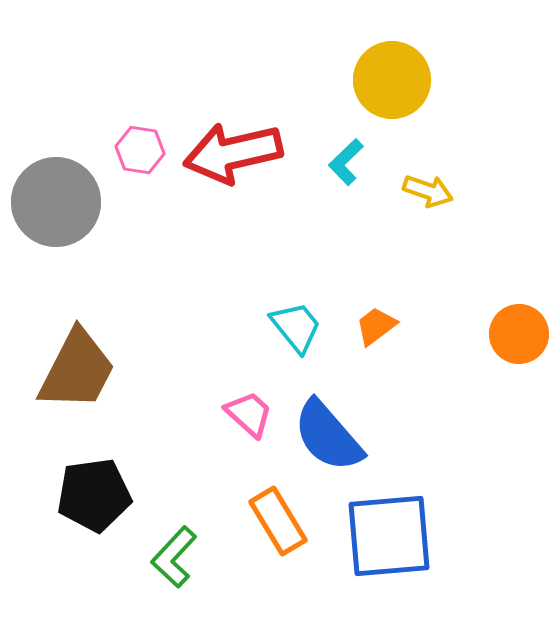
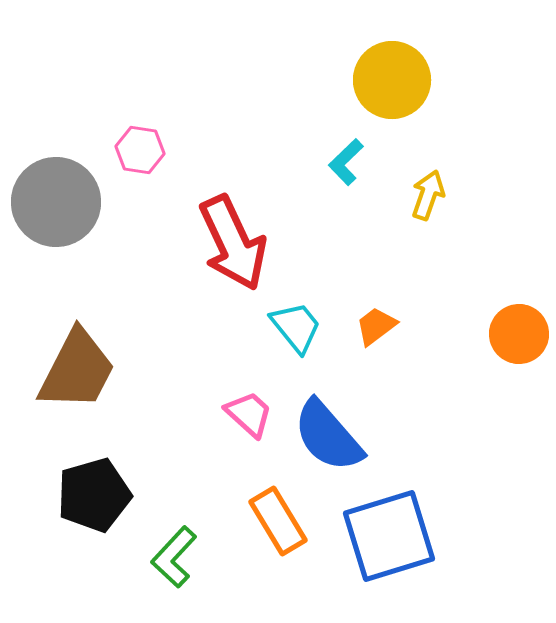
red arrow: moved 90 px down; rotated 102 degrees counterclockwise
yellow arrow: moved 4 px down; rotated 90 degrees counterclockwise
black pentagon: rotated 8 degrees counterclockwise
blue square: rotated 12 degrees counterclockwise
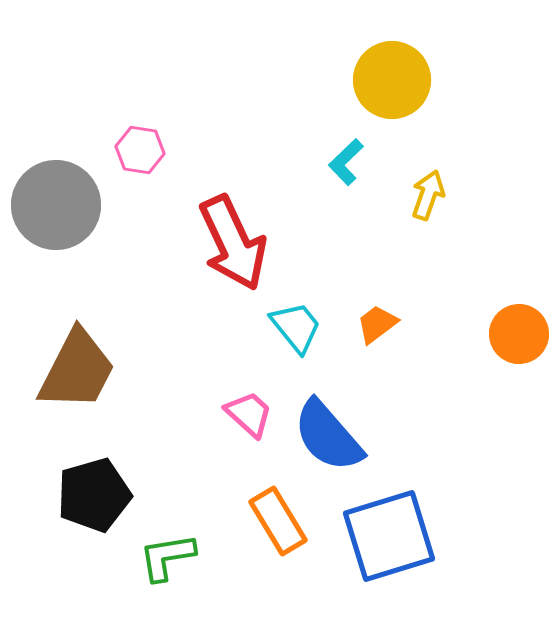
gray circle: moved 3 px down
orange trapezoid: moved 1 px right, 2 px up
green L-shape: moved 7 px left; rotated 38 degrees clockwise
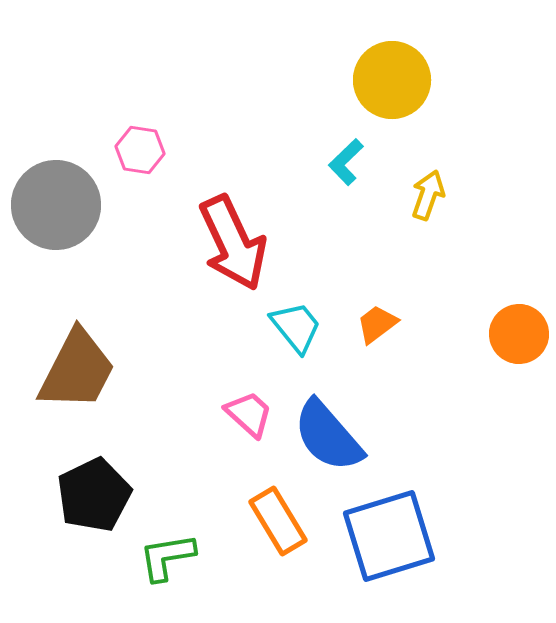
black pentagon: rotated 10 degrees counterclockwise
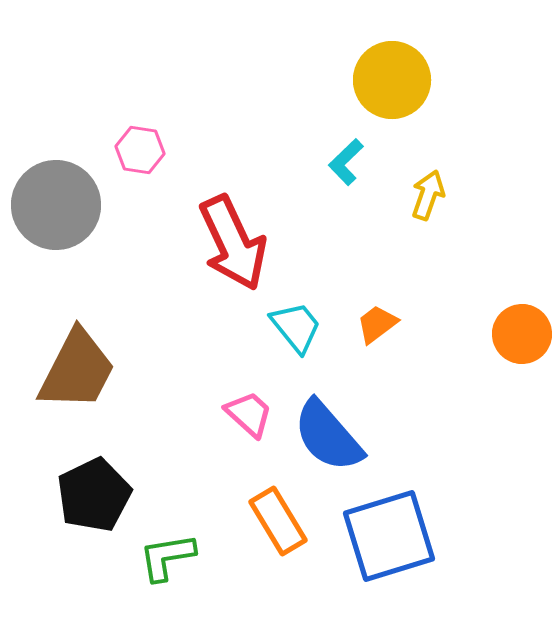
orange circle: moved 3 px right
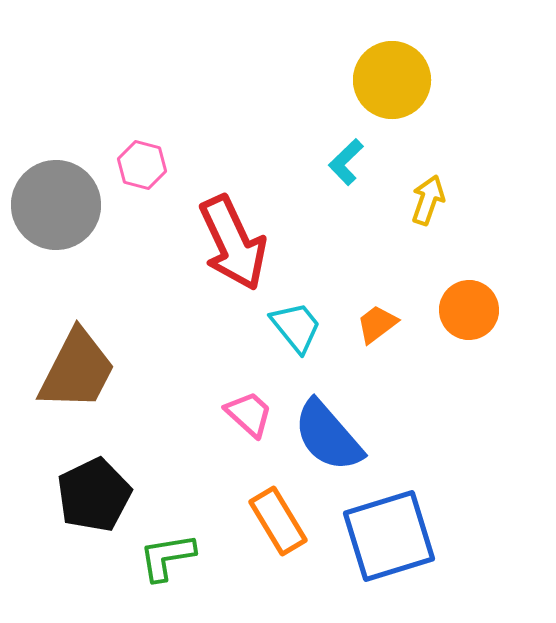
pink hexagon: moved 2 px right, 15 px down; rotated 6 degrees clockwise
yellow arrow: moved 5 px down
orange circle: moved 53 px left, 24 px up
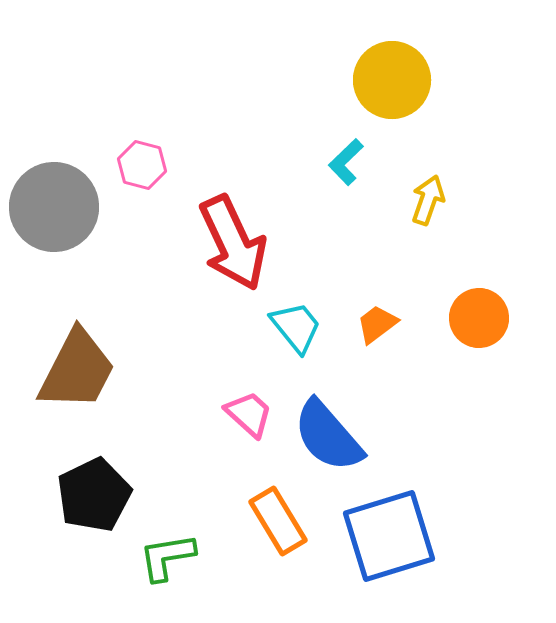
gray circle: moved 2 px left, 2 px down
orange circle: moved 10 px right, 8 px down
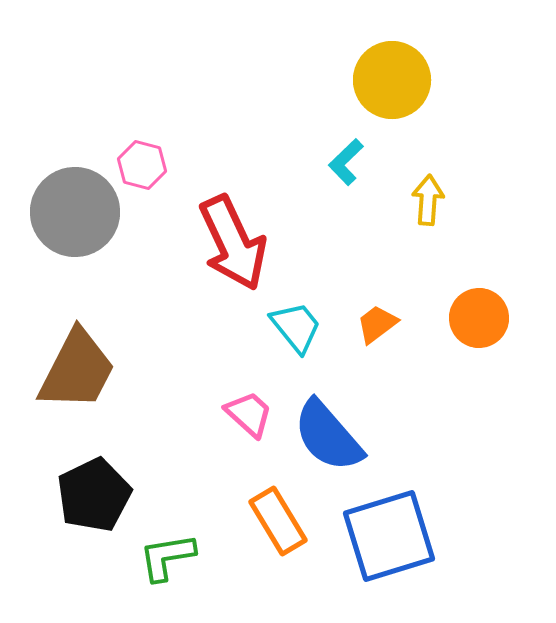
yellow arrow: rotated 15 degrees counterclockwise
gray circle: moved 21 px right, 5 px down
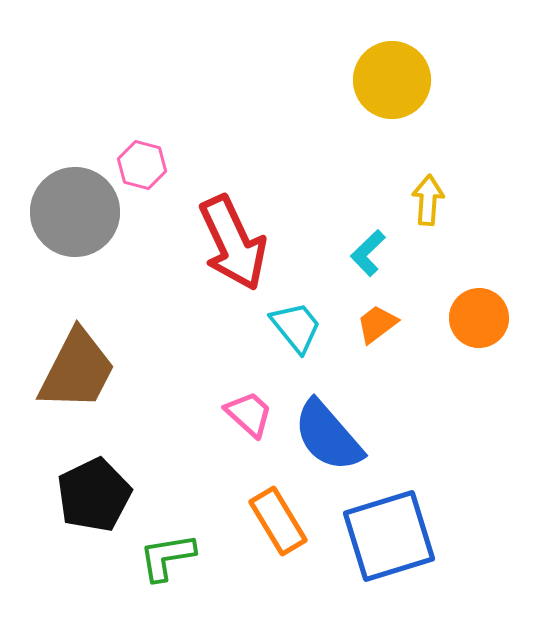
cyan L-shape: moved 22 px right, 91 px down
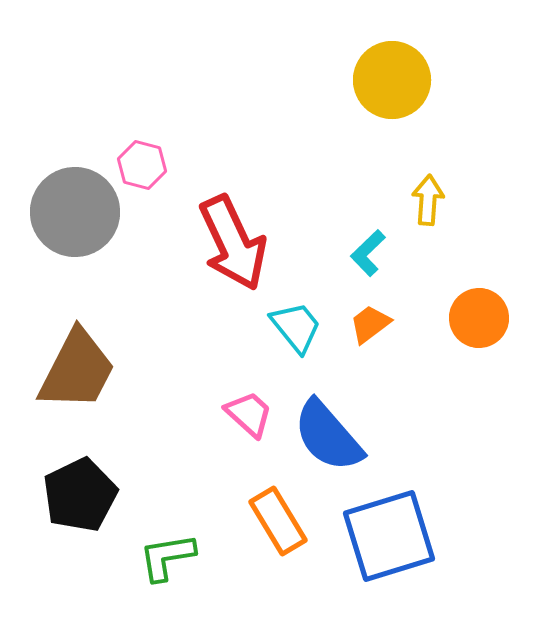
orange trapezoid: moved 7 px left
black pentagon: moved 14 px left
